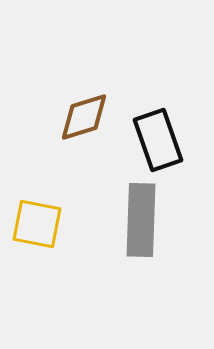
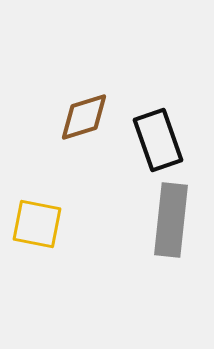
gray rectangle: moved 30 px right; rotated 4 degrees clockwise
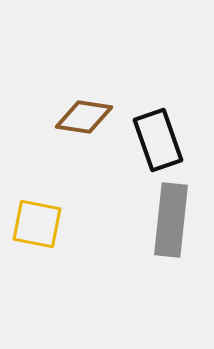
brown diamond: rotated 26 degrees clockwise
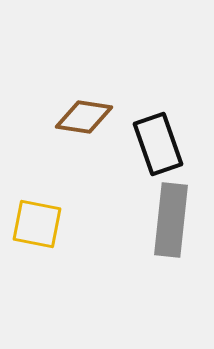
black rectangle: moved 4 px down
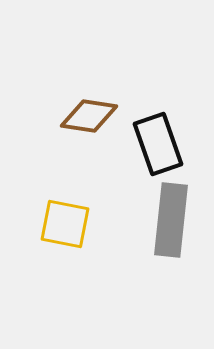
brown diamond: moved 5 px right, 1 px up
yellow square: moved 28 px right
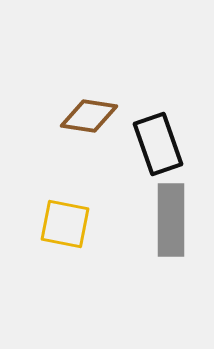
gray rectangle: rotated 6 degrees counterclockwise
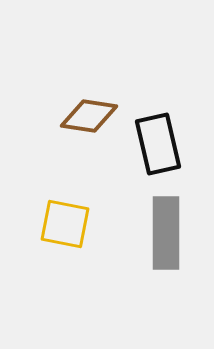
black rectangle: rotated 6 degrees clockwise
gray rectangle: moved 5 px left, 13 px down
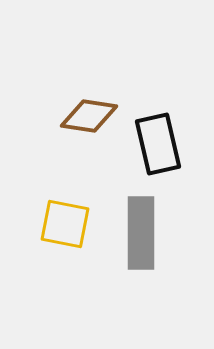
gray rectangle: moved 25 px left
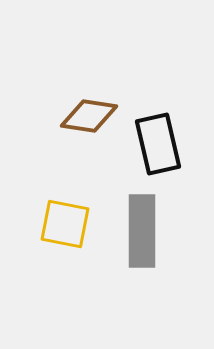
gray rectangle: moved 1 px right, 2 px up
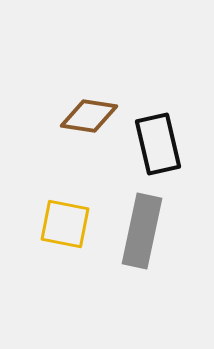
gray rectangle: rotated 12 degrees clockwise
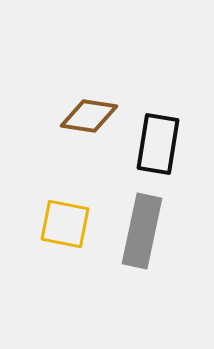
black rectangle: rotated 22 degrees clockwise
